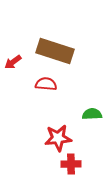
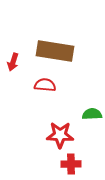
brown rectangle: rotated 9 degrees counterclockwise
red arrow: rotated 36 degrees counterclockwise
red semicircle: moved 1 px left, 1 px down
red star: moved 2 px right, 3 px up; rotated 8 degrees clockwise
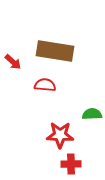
red arrow: rotated 66 degrees counterclockwise
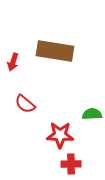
red arrow: rotated 66 degrees clockwise
red semicircle: moved 20 px left, 19 px down; rotated 145 degrees counterclockwise
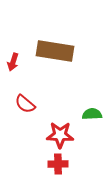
red cross: moved 13 px left
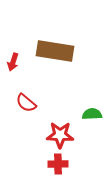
red semicircle: moved 1 px right, 1 px up
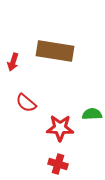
red star: moved 7 px up
red cross: rotated 18 degrees clockwise
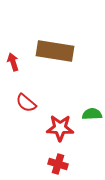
red arrow: rotated 144 degrees clockwise
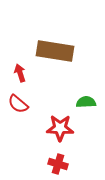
red arrow: moved 7 px right, 11 px down
red semicircle: moved 8 px left, 1 px down
green semicircle: moved 6 px left, 12 px up
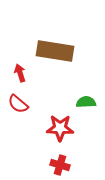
red cross: moved 2 px right, 1 px down
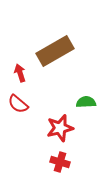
brown rectangle: rotated 39 degrees counterclockwise
red star: rotated 16 degrees counterclockwise
red cross: moved 3 px up
